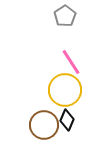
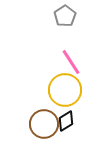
black diamond: moved 1 px left, 1 px down; rotated 35 degrees clockwise
brown circle: moved 1 px up
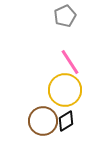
gray pentagon: rotated 10 degrees clockwise
pink line: moved 1 px left
brown circle: moved 1 px left, 3 px up
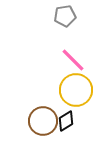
gray pentagon: rotated 15 degrees clockwise
pink line: moved 3 px right, 2 px up; rotated 12 degrees counterclockwise
yellow circle: moved 11 px right
